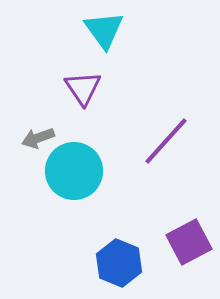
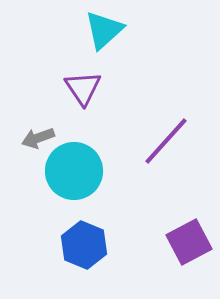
cyan triangle: rotated 24 degrees clockwise
blue hexagon: moved 35 px left, 18 px up
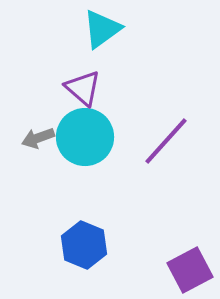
cyan triangle: moved 2 px left, 1 px up; rotated 6 degrees clockwise
purple triangle: rotated 15 degrees counterclockwise
cyan circle: moved 11 px right, 34 px up
purple square: moved 1 px right, 28 px down
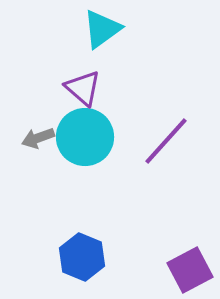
blue hexagon: moved 2 px left, 12 px down
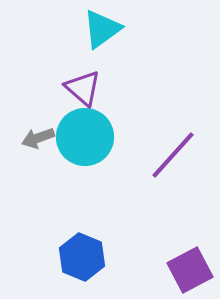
purple line: moved 7 px right, 14 px down
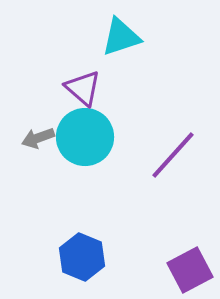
cyan triangle: moved 19 px right, 8 px down; rotated 18 degrees clockwise
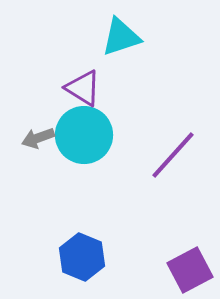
purple triangle: rotated 9 degrees counterclockwise
cyan circle: moved 1 px left, 2 px up
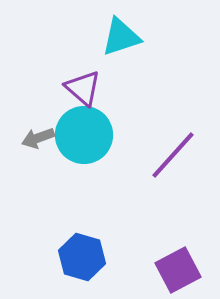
purple triangle: rotated 9 degrees clockwise
blue hexagon: rotated 6 degrees counterclockwise
purple square: moved 12 px left
